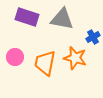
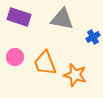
purple rectangle: moved 8 px left
orange star: moved 17 px down
orange trapezoid: rotated 32 degrees counterclockwise
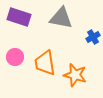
gray triangle: moved 1 px left, 1 px up
orange trapezoid: rotated 12 degrees clockwise
